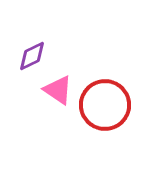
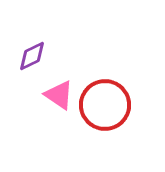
pink triangle: moved 1 px right, 5 px down
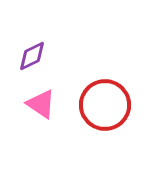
pink triangle: moved 18 px left, 9 px down
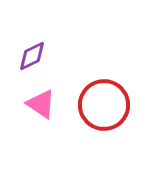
red circle: moved 1 px left
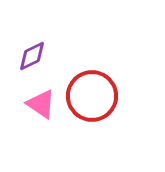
red circle: moved 12 px left, 9 px up
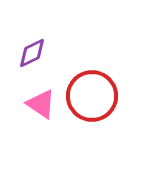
purple diamond: moved 3 px up
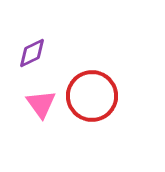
pink triangle: rotated 20 degrees clockwise
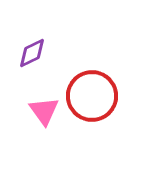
pink triangle: moved 3 px right, 7 px down
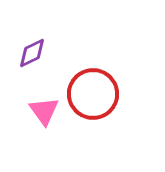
red circle: moved 1 px right, 2 px up
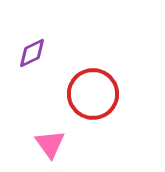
pink triangle: moved 6 px right, 33 px down
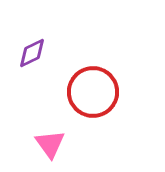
red circle: moved 2 px up
